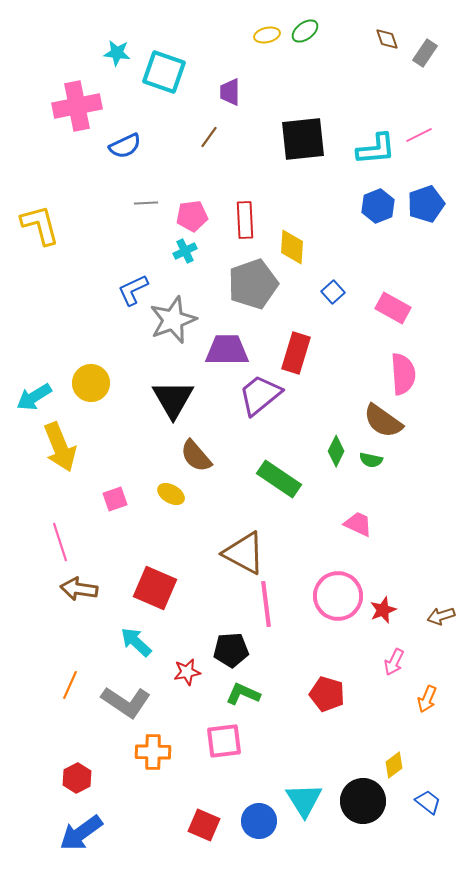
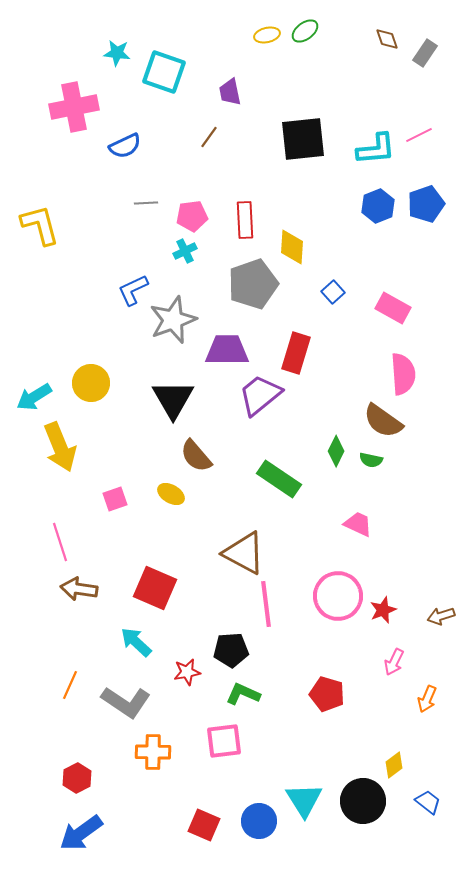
purple trapezoid at (230, 92): rotated 12 degrees counterclockwise
pink cross at (77, 106): moved 3 px left, 1 px down
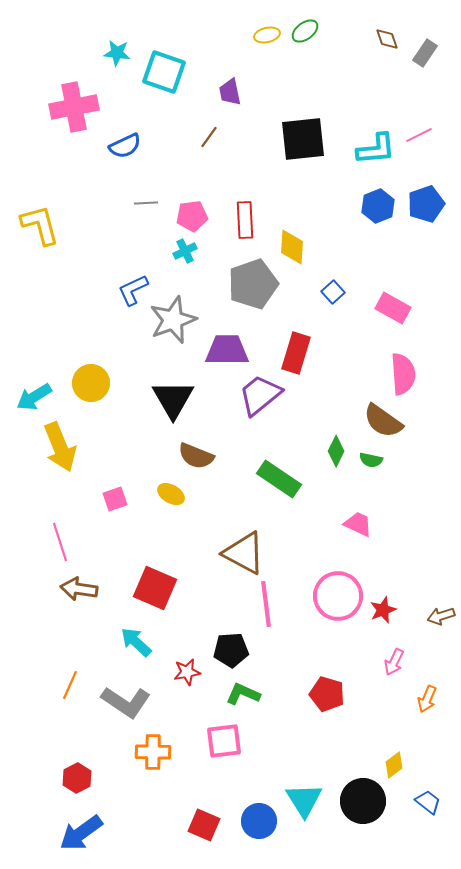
brown semicircle at (196, 456): rotated 27 degrees counterclockwise
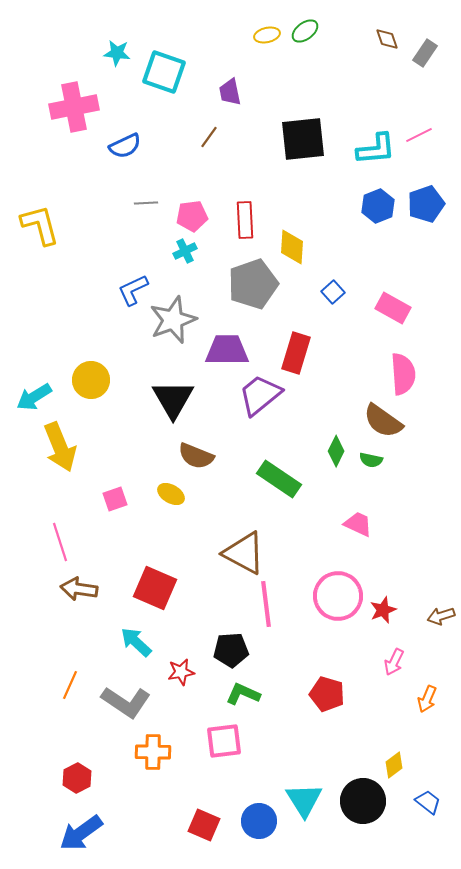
yellow circle at (91, 383): moved 3 px up
red star at (187, 672): moved 6 px left
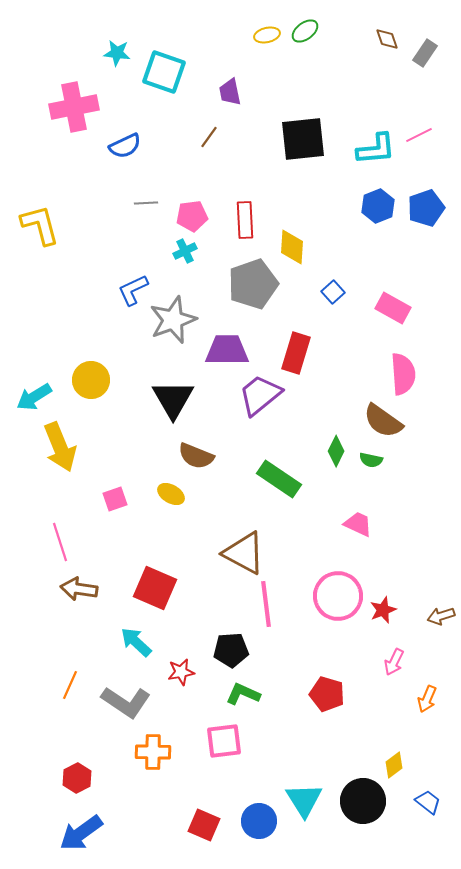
blue pentagon at (426, 204): moved 4 px down
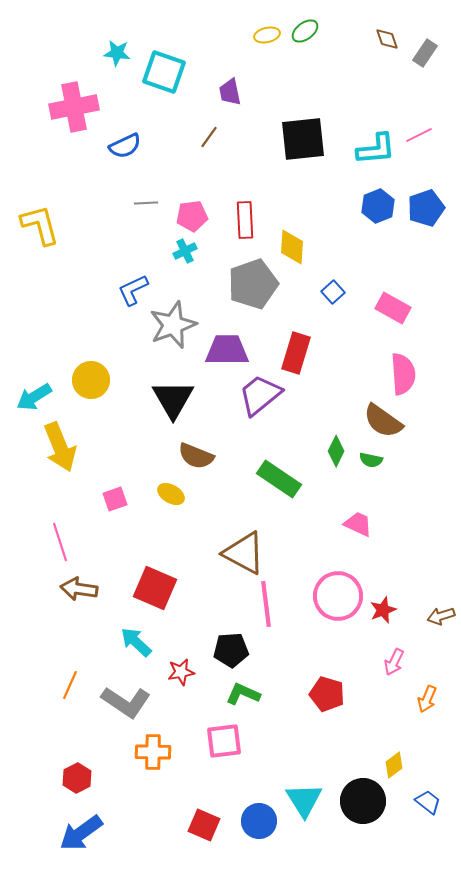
gray star at (173, 320): moved 5 px down
